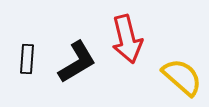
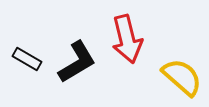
black rectangle: rotated 64 degrees counterclockwise
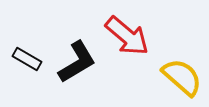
red arrow: moved 3 px up; rotated 36 degrees counterclockwise
